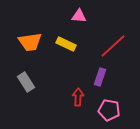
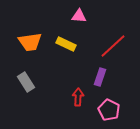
pink pentagon: rotated 15 degrees clockwise
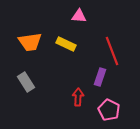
red line: moved 1 px left, 5 px down; rotated 68 degrees counterclockwise
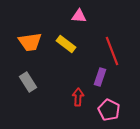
yellow rectangle: rotated 12 degrees clockwise
gray rectangle: moved 2 px right
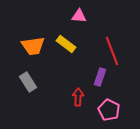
orange trapezoid: moved 3 px right, 4 px down
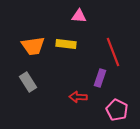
yellow rectangle: rotated 30 degrees counterclockwise
red line: moved 1 px right, 1 px down
purple rectangle: moved 1 px down
red arrow: rotated 90 degrees counterclockwise
pink pentagon: moved 8 px right
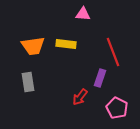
pink triangle: moved 4 px right, 2 px up
gray rectangle: rotated 24 degrees clockwise
red arrow: moved 2 px right; rotated 54 degrees counterclockwise
pink pentagon: moved 2 px up
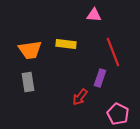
pink triangle: moved 11 px right, 1 px down
orange trapezoid: moved 3 px left, 4 px down
pink pentagon: moved 1 px right, 6 px down
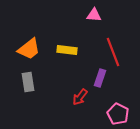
yellow rectangle: moved 1 px right, 6 px down
orange trapezoid: moved 1 px left, 1 px up; rotated 30 degrees counterclockwise
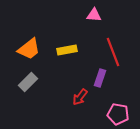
yellow rectangle: rotated 18 degrees counterclockwise
gray rectangle: rotated 54 degrees clockwise
pink pentagon: rotated 15 degrees counterclockwise
